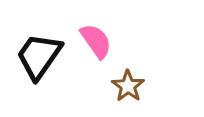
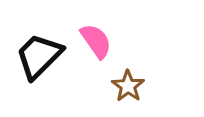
black trapezoid: rotated 10 degrees clockwise
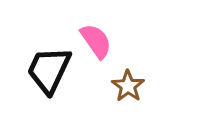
black trapezoid: moved 10 px right, 14 px down; rotated 20 degrees counterclockwise
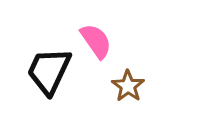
black trapezoid: moved 1 px down
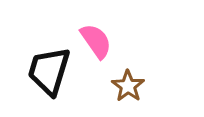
black trapezoid: rotated 8 degrees counterclockwise
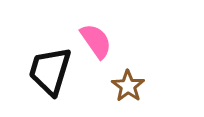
black trapezoid: moved 1 px right
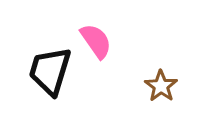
brown star: moved 33 px right
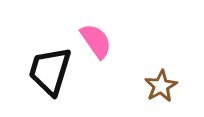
brown star: rotated 8 degrees clockwise
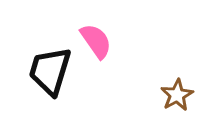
brown star: moved 16 px right, 9 px down
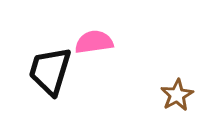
pink semicircle: moved 2 px left, 1 px down; rotated 63 degrees counterclockwise
